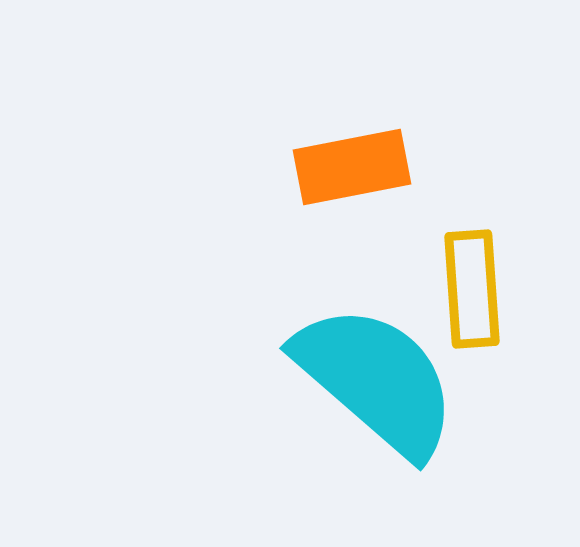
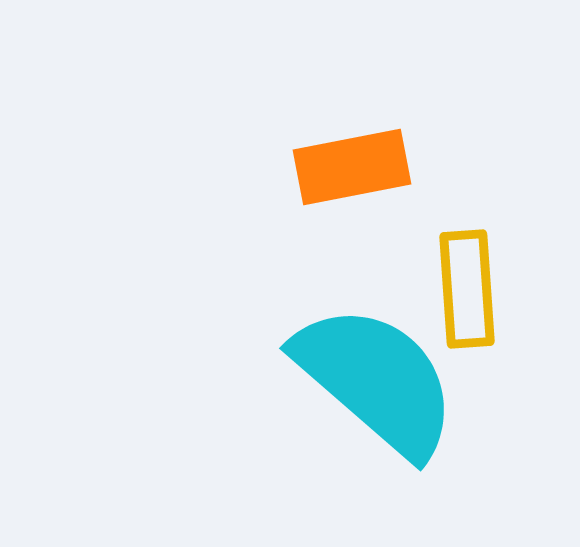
yellow rectangle: moved 5 px left
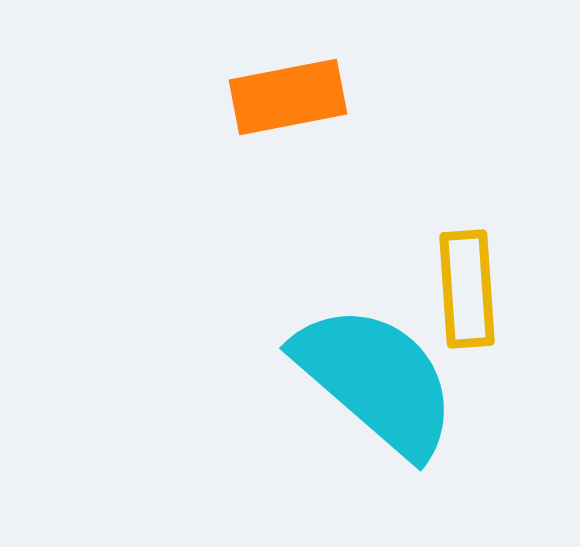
orange rectangle: moved 64 px left, 70 px up
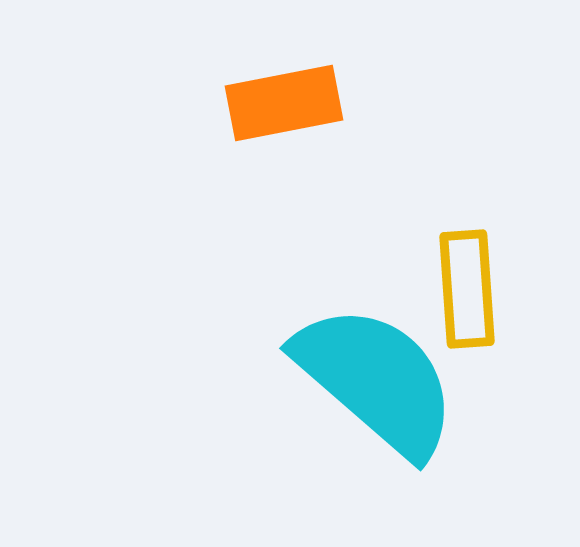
orange rectangle: moved 4 px left, 6 px down
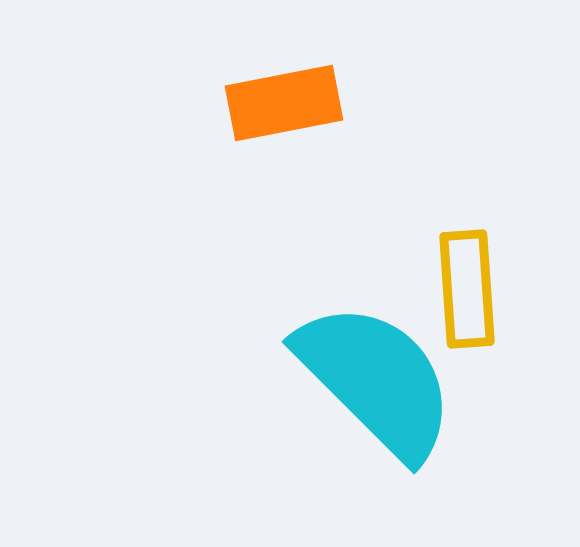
cyan semicircle: rotated 4 degrees clockwise
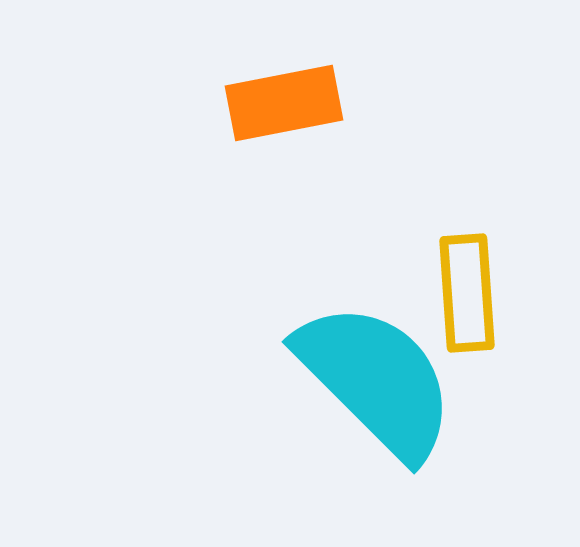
yellow rectangle: moved 4 px down
